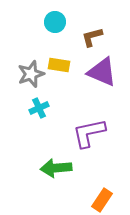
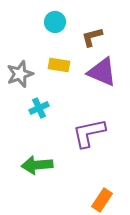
gray star: moved 11 px left
green arrow: moved 19 px left, 3 px up
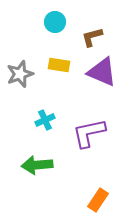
cyan cross: moved 6 px right, 12 px down
orange rectangle: moved 4 px left
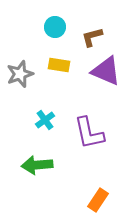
cyan circle: moved 5 px down
purple triangle: moved 4 px right, 1 px up
cyan cross: rotated 12 degrees counterclockwise
purple L-shape: rotated 90 degrees counterclockwise
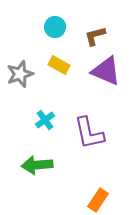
brown L-shape: moved 3 px right, 1 px up
yellow rectangle: rotated 20 degrees clockwise
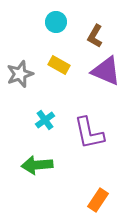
cyan circle: moved 1 px right, 5 px up
brown L-shape: rotated 45 degrees counterclockwise
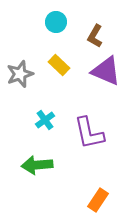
yellow rectangle: rotated 15 degrees clockwise
